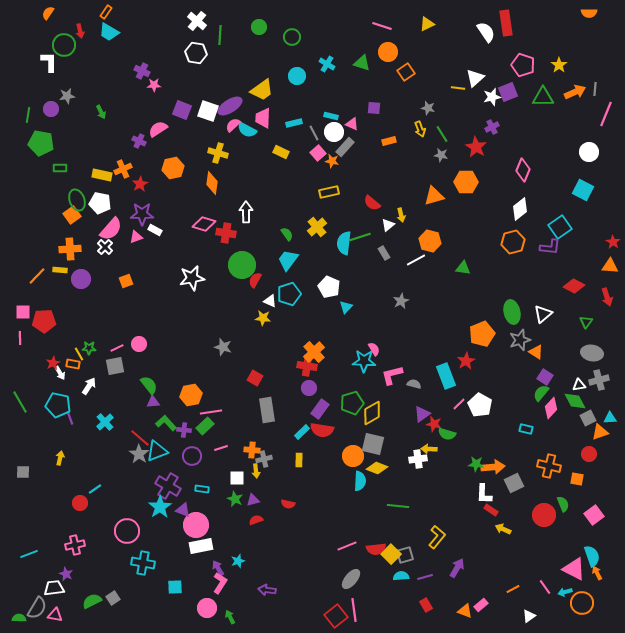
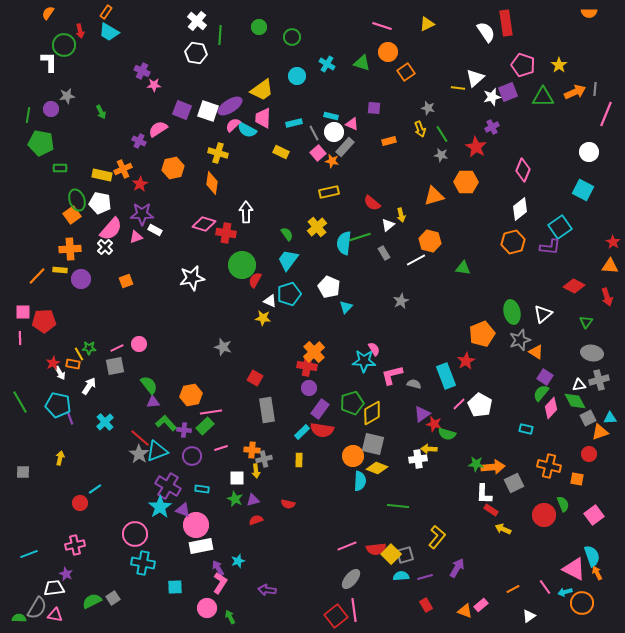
pink circle at (127, 531): moved 8 px right, 3 px down
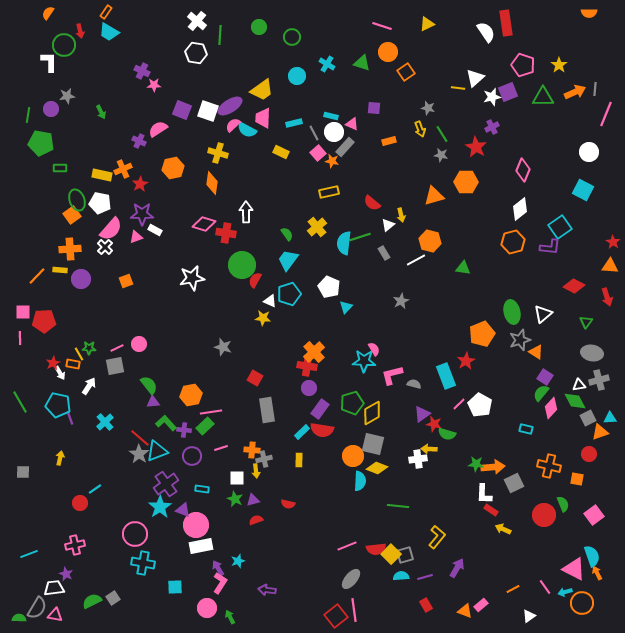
purple cross at (168, 486): moved 2 px left, 2 px up; rotated 25 degrees clockwise
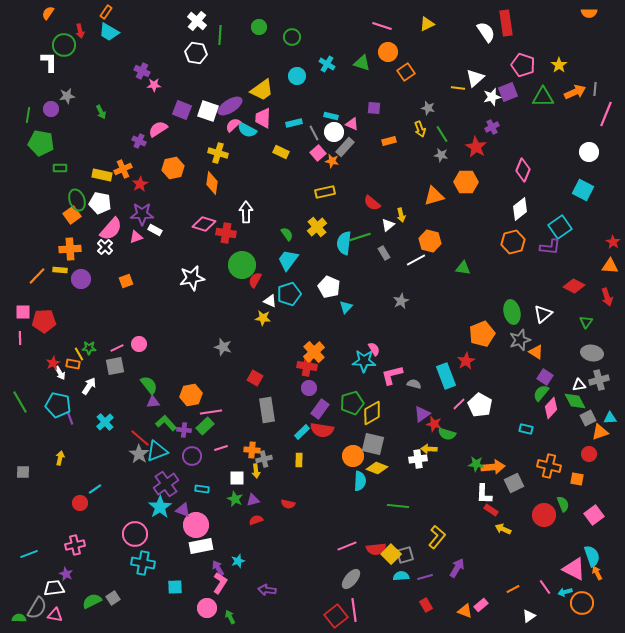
yellow rectangle at (329, 192): moved 4 px left
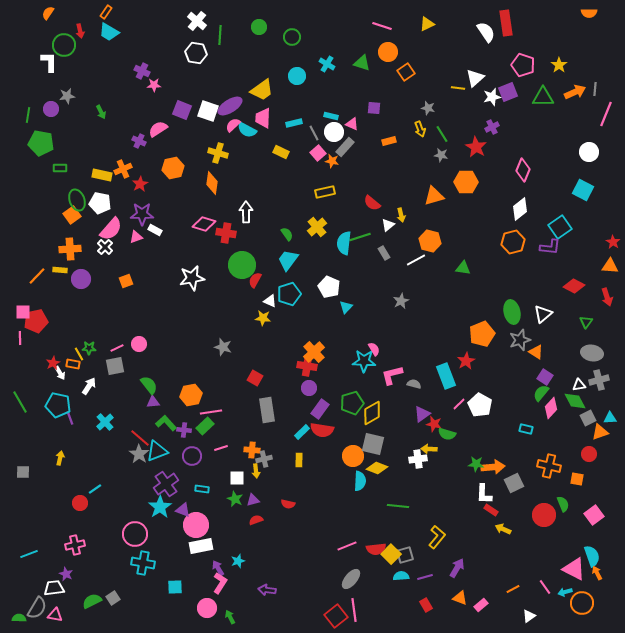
red pentagon at (44, 321): moved 8 px left; rotated 10 degrees counterclockwise
orange triangle at (465, 611): moved 5 px left, 13 px up
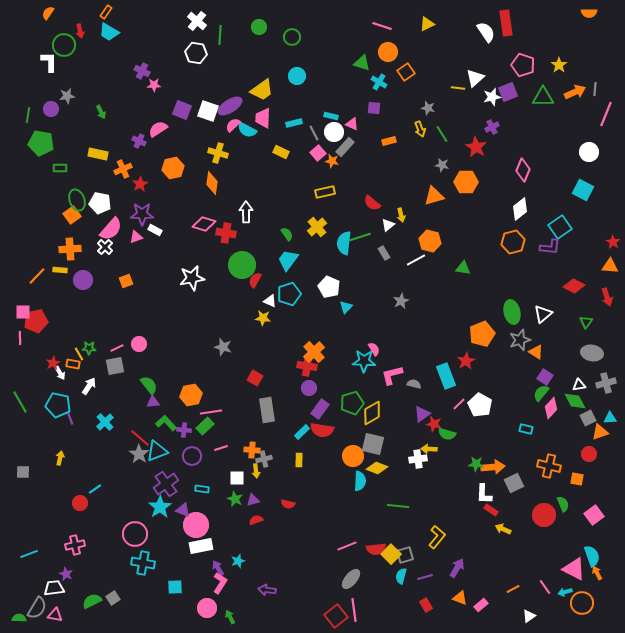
cyan cross at (327, 64): moved 52 px right, 18 px down
gray star at (441, 155): moved 1 px right, 10 px down
yellow rectangle at (102, 175): moved 4 px left, 21 px up
purple circle at (81, 279): moved 2 px right, 1 px down
gray cross at (599, 380): moved 7 px right, 3 px down
cyan semicircle at (401, 576): rotated 70 degrees counterclockwise
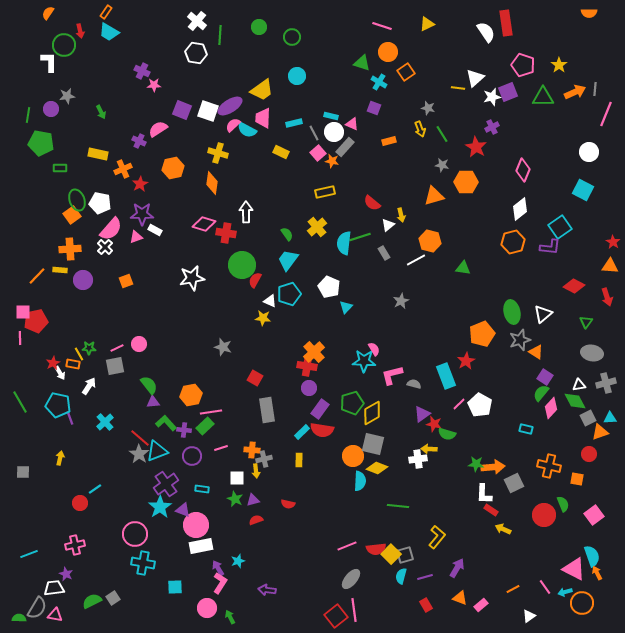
purple square at (374, 108): rotated 16 degrees clockwise
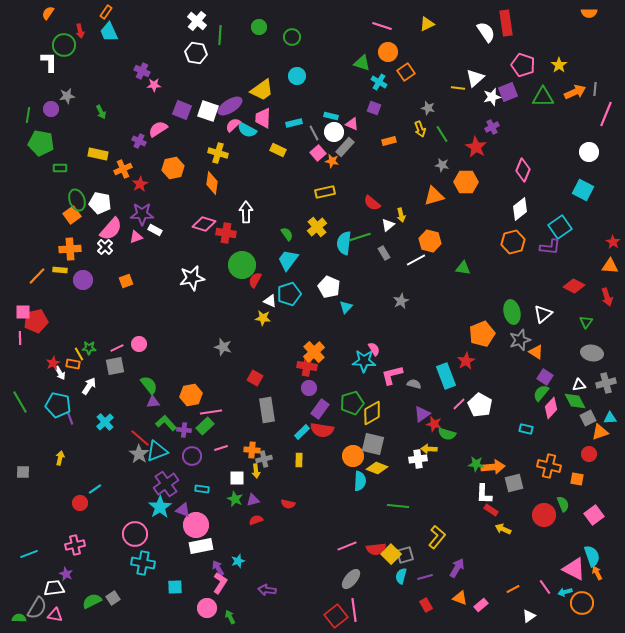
cyan trapezoid at (109, 32): rotated 35 degrees clockwise
yellow rectangle at (281, 152): moved 3 px left, 2 px up
gray square at (514, 483): rotated 12 degrees clockwise
